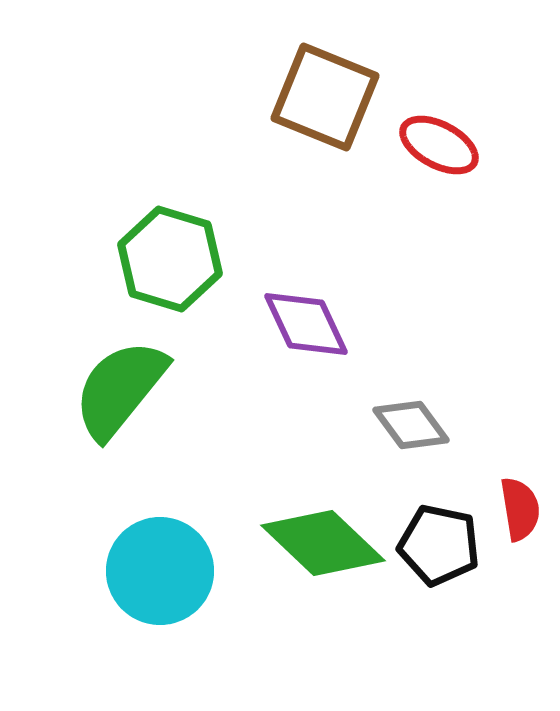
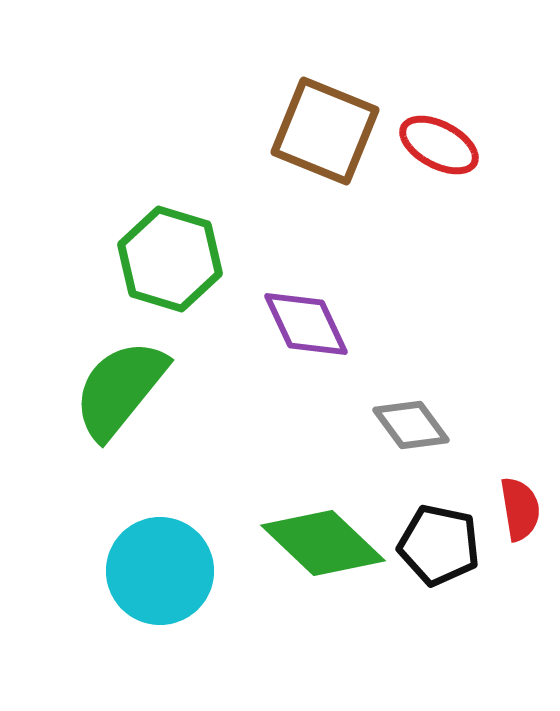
brown square: moved 34 px down
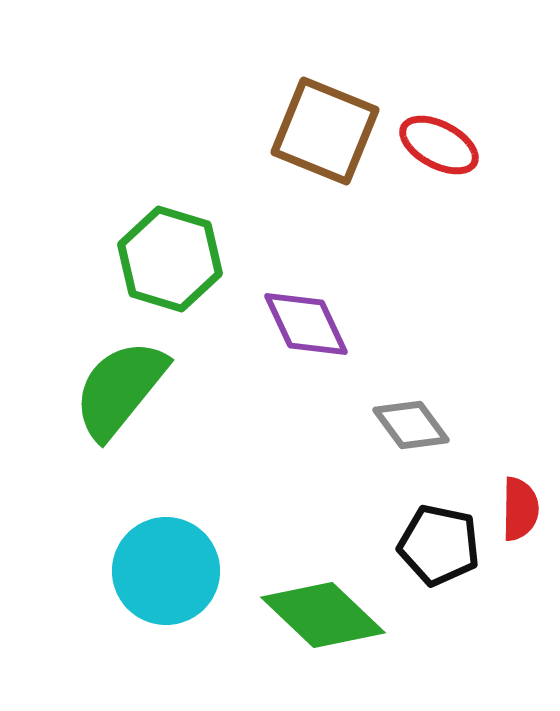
red semicircle: rotated 10 degrees clockwise
green diamond: moved 72 px down
cyan circle: moved 6 px right
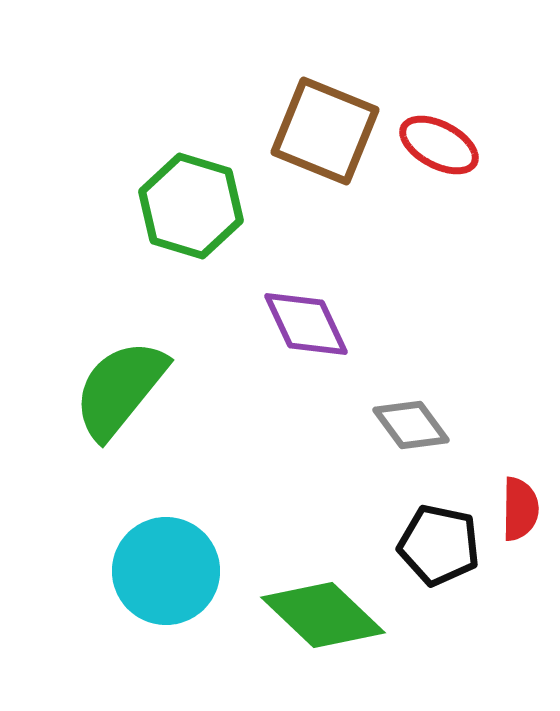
green hexagon: moved 21 px right, 53 px up
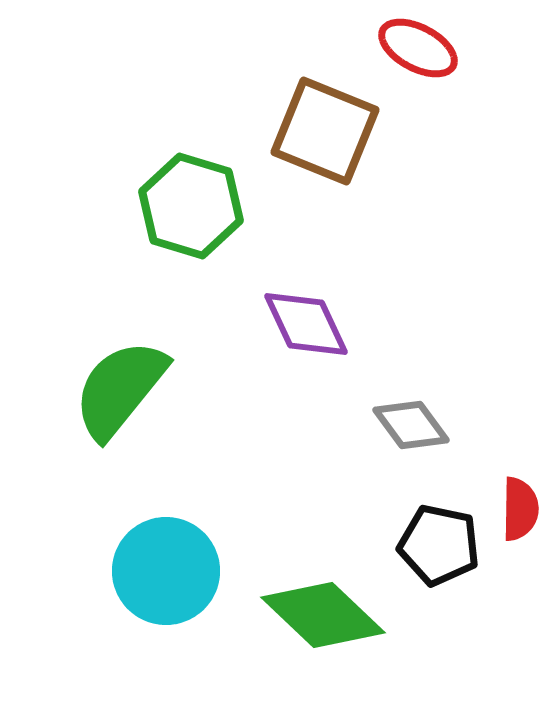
red ellipse: moved 21 px left, 97 px up
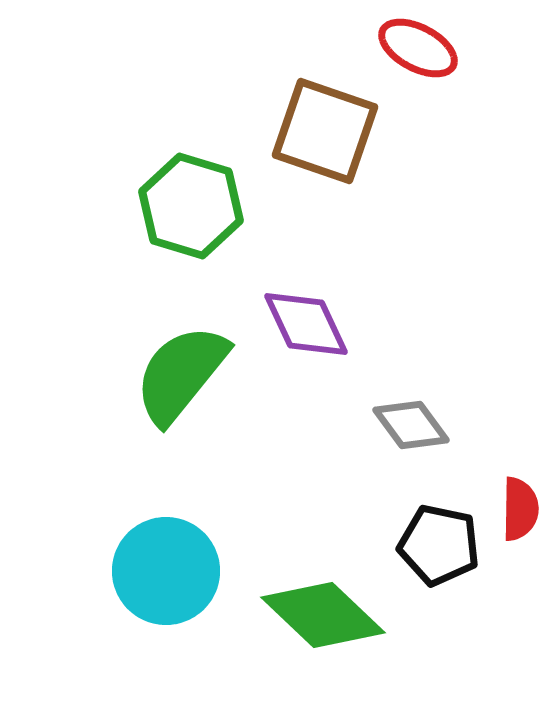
brown square: rotated 3 degrees counterclockwise
green semicircle: moved 61 px right, 15 px up
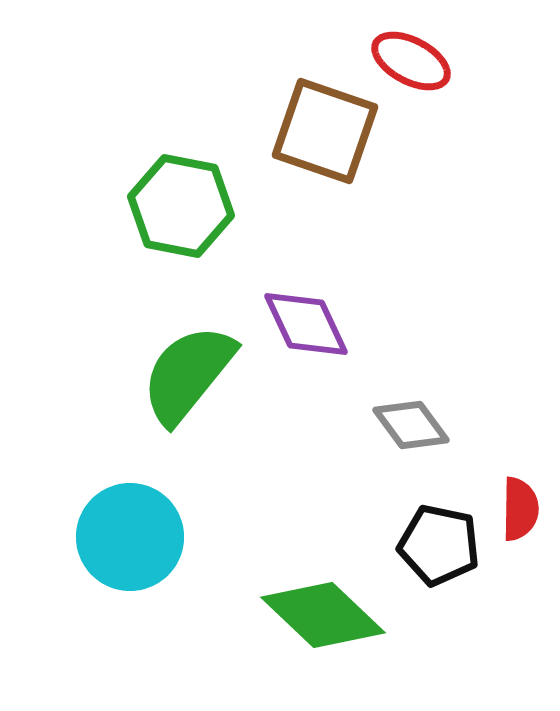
red ellipse: moved 7 px left, 13 px down
green hexagon: moved 10 px left; rotated 6 degrees counterclockwise
green semicircle: moved 7 px right
cyan circle: moved 36 px left, 34 px up
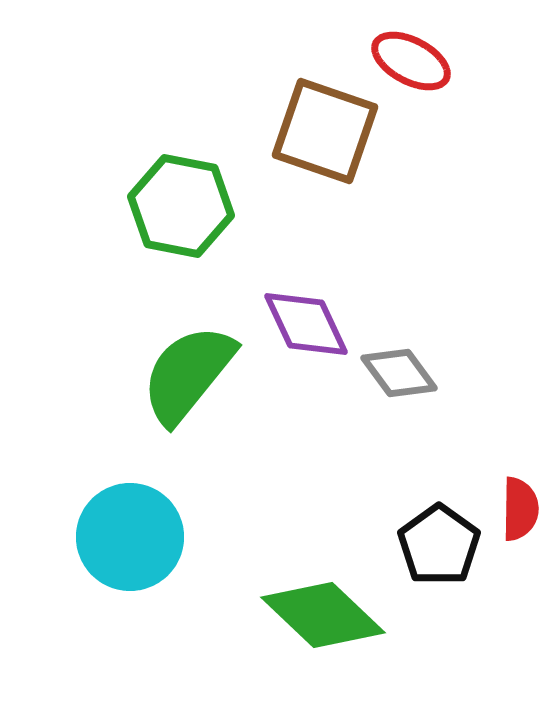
gray diamond: moved 12 px left, 52 px up
black pentagon: rotated 24 degrees clockwise
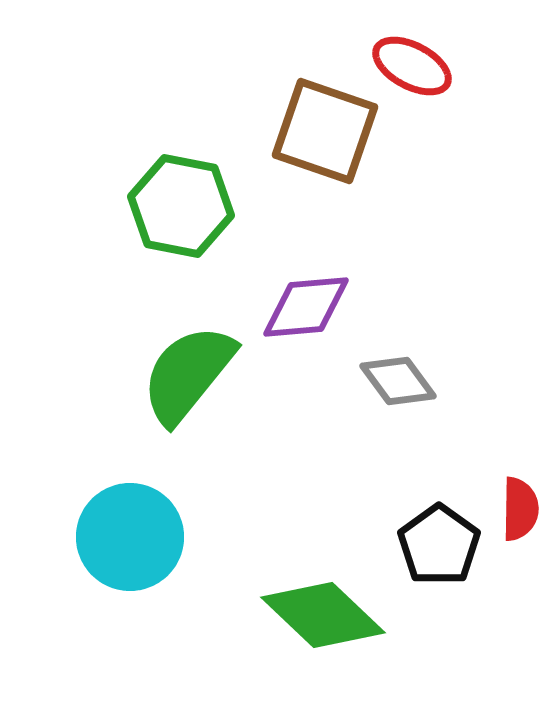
red ellipse: moved 1 px right, 5 px down
purple diamond: moved 17 px up; rotated 70 degrees counterclockwise
gray diamond: moved 1 px left, 8 px down
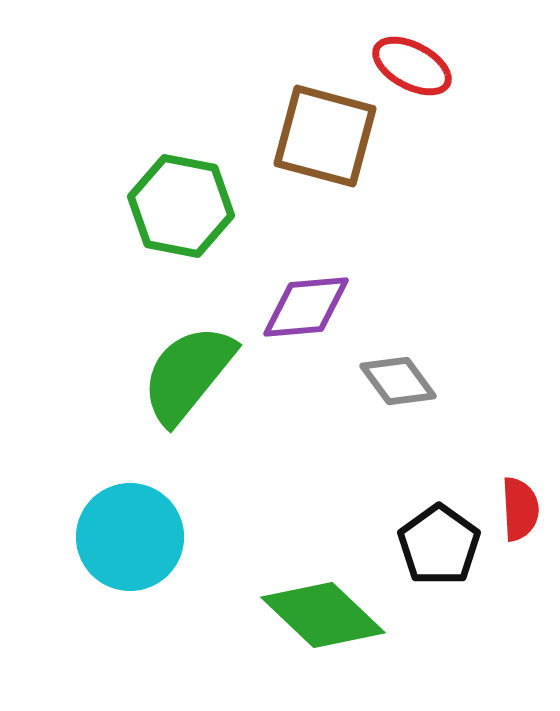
brown square: moved 5 px down; rotated 4 degrees counterclockwise
red semicircle: rotated 4 degrees counterclockwise
